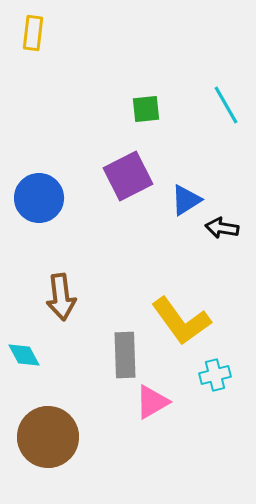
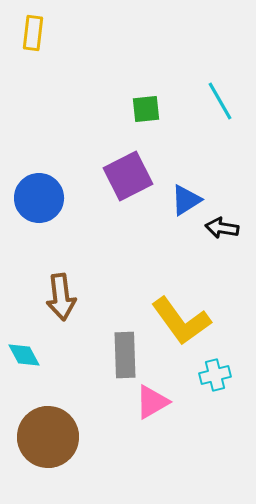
cyan line: moved 6 px left, 4 px up
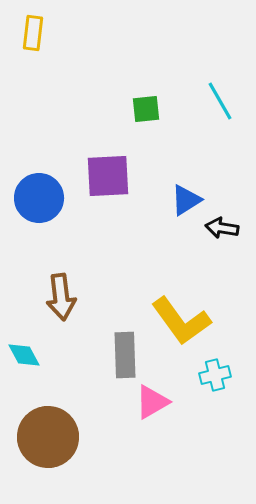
purple square: moved 20 px left; rotated 24 degrees clockwise
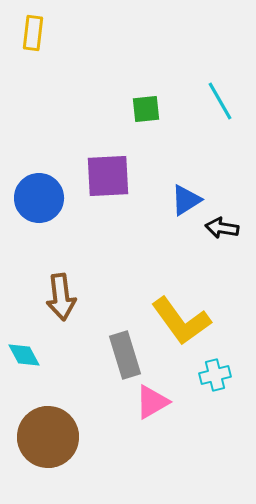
gray rectangle: rotated 15 degrees counterclockwise
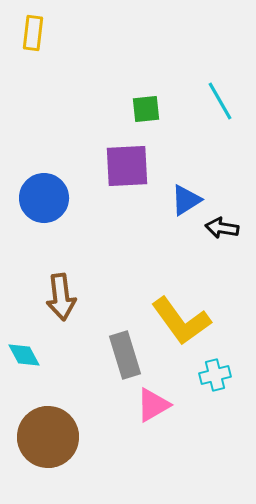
purple square: moved 19 px right, 10 px up
blue circle: moved 5 px right
pink triangle: moved 1 px right, 3 px down
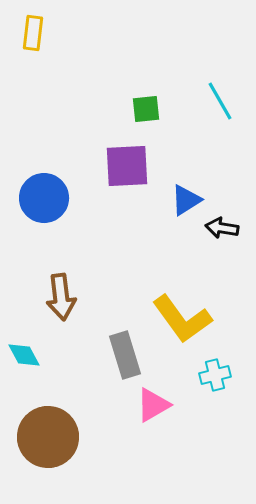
yellow L-shape: moved 1 px right, 2 px up
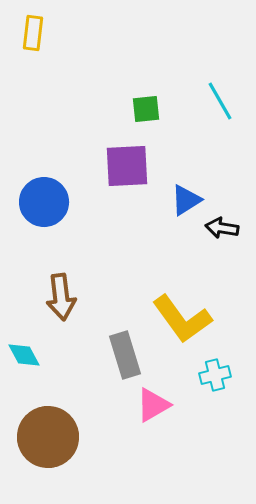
blue circle: moved 4 px down
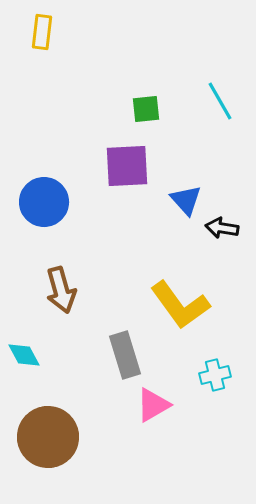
yellow rectangle: moved 9 px right, 1 px up
blue triangle: rotated 40 degrees counterclockwise
brown arrow: moved 7 px up; rotated 9 degrees counterclockwise
yellow L-shape: moved 2 px left, 14 px up
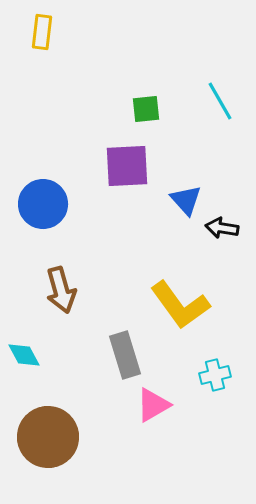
blue circle: moved 1 px left, 2 px down
